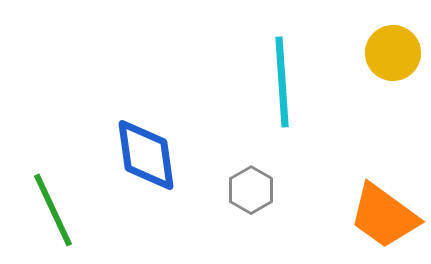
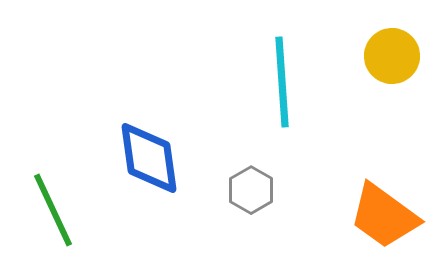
yellow circle: moved 1 px left, 3 px down
blue diamond: moved 3 px right, 3 px down
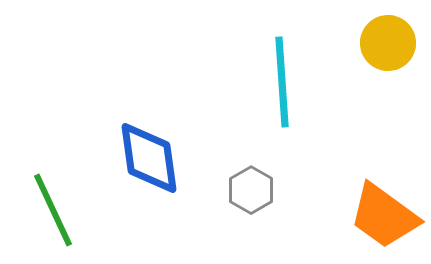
yellow circle: moved 4 px left, 13 px up
